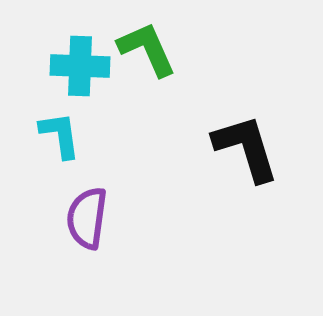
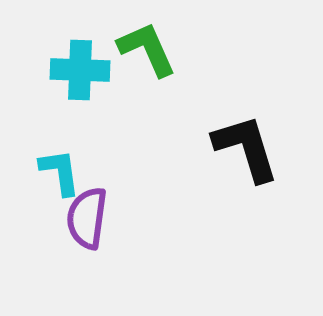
cyan cross: moved 4 px down
cyan L-shape: moved 37 px down
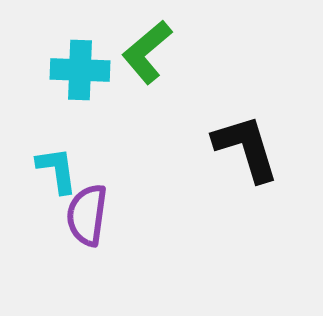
green L-shape: moved 3 px down; rotated 106 degrees counterclockwise
cyan L-shape: moved 3 px left, 2 px up
purple semicircle: moved 3 px up
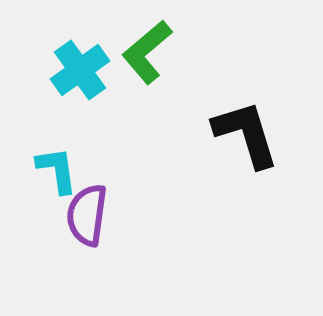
cyan cross: rotated 38 degrees counterclockwise
black L-shape: moved 14 px up
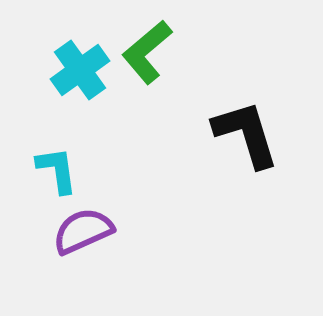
purple semicircle: moved 4 px left, 16 px down; rotated 58 degrees clockwise
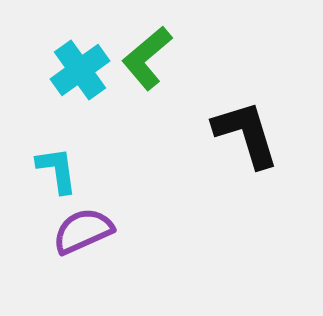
green L-shape: moved 6 px down
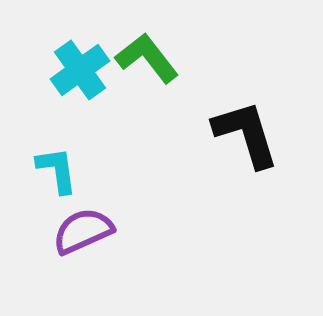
green L-shape: rotated 92 degrees clockwise
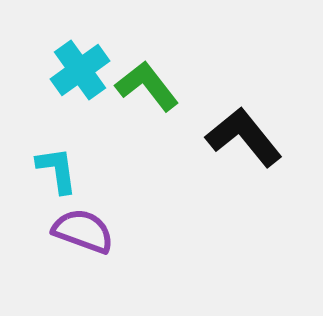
green L-shape: moved 28 px down
black L-shape: moved 2 px left, 3 px down; rotated 22 degrees counterclockwise
purple semicircle: rotated 44 degrees clockwise
